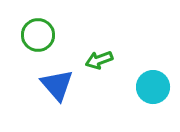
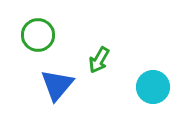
green arrow: rotated 40 degrees counterclockwise
blue triangle: rotated 21 degrees clockwise
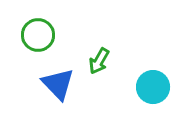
green arrow: moved 1 px down
blue triangle: moved 1 px right, 1 px up; rotated 24 degrees counterclockwise
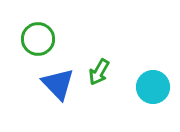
green circle: moved 4 px down
green arrow: moved 11 px down
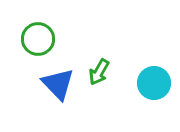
cyan circle: moved 1 px right, 4 px up
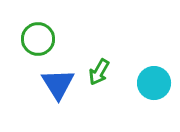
blue triangle: rotated 12 degrees clockwise
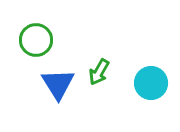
green circle: moved 2 px left, 1 px down
cyan circle: moved 3 px left
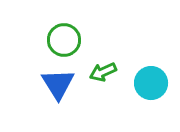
green circle: moved 28 px right
green arrow: moved 4 px right; rotated 36 degrees clockwise
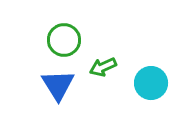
green arrow: moved 5 px up
blue triangle: moved 1 px down
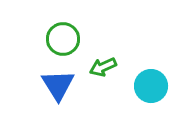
green circle: moved 1 px left, 1 px up
cyan circle: moved 3 px down
